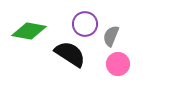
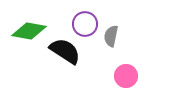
gray semicircle: rotated 10 degrees counterclockwise
black semicircle: moved 5 px left, 3 px up
pink circle: moved 8 px right, 12 px down
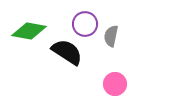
black semicircle: moved 2 px right, 1 px down
pink circle: moved 11 px left, 8 px down
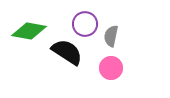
pink circle: moved 4 px left, 16 px up
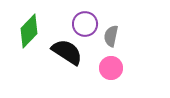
green diamond: rotated 56 degrees counterclockwise
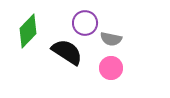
purple circle: moved 1 px up
green diamond: moved 1 px left
gray semicircle: moved 3 px down; rotated 90 degrees counterclockwise
